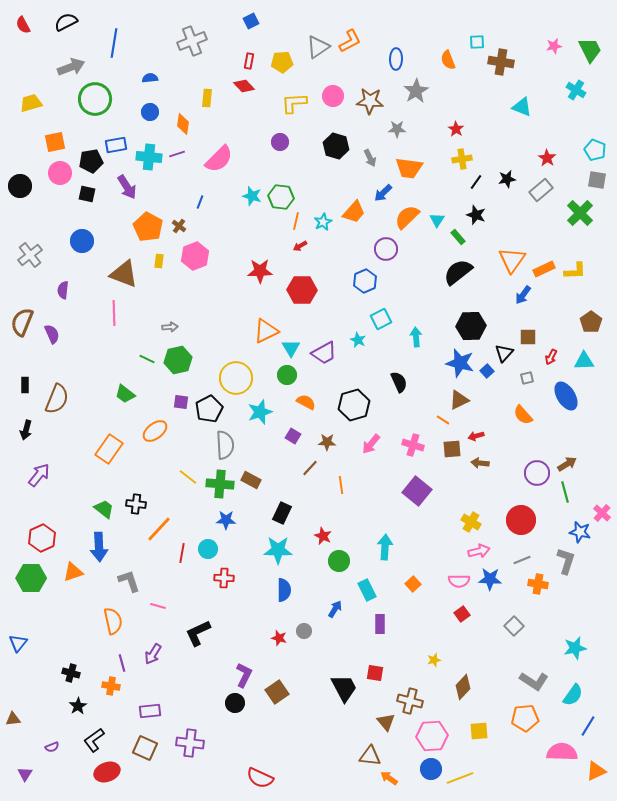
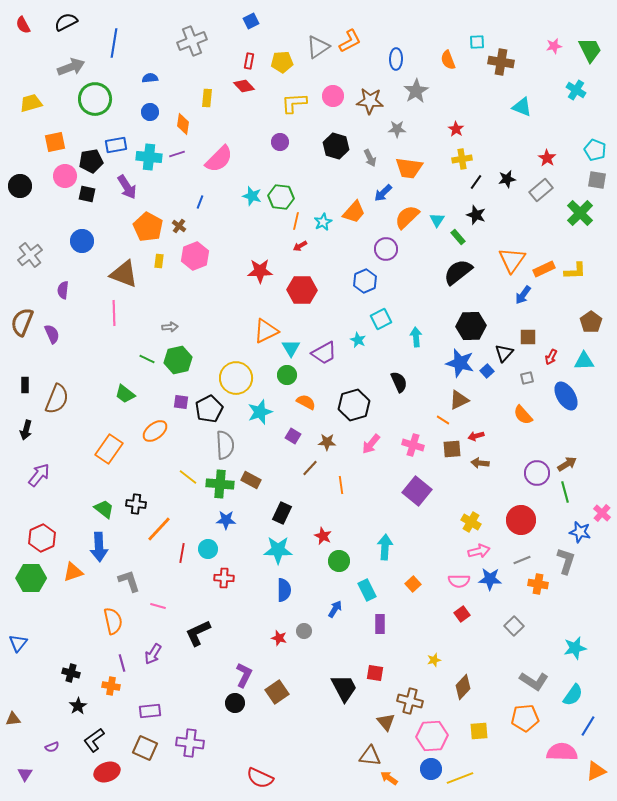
pink circle at (60, 173): moved 5 px right, 3 px down
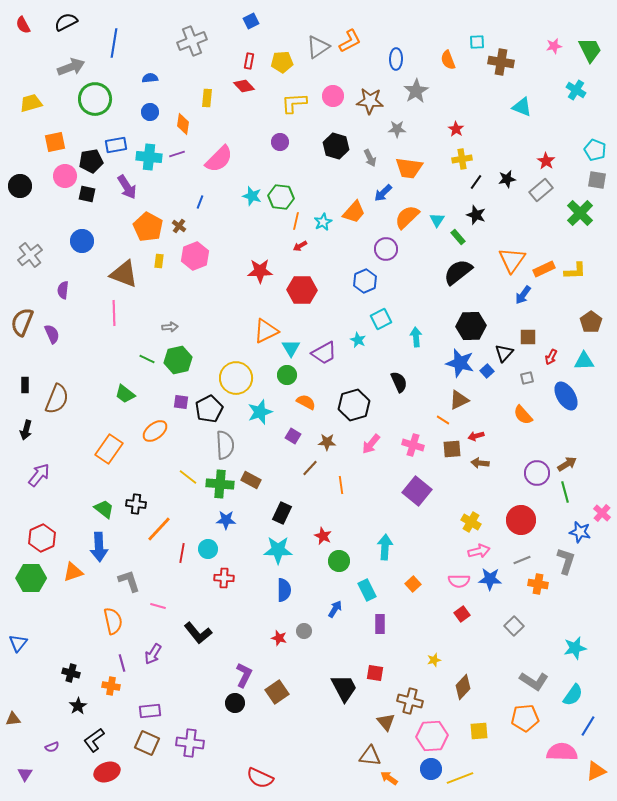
red star at (547, 158): moved 1 px left, 3 px down
black L-shape at (198, 633): rotated 104 degrees counterclockwise
brown square at (145, 748): moved 2 px right, 5 px up
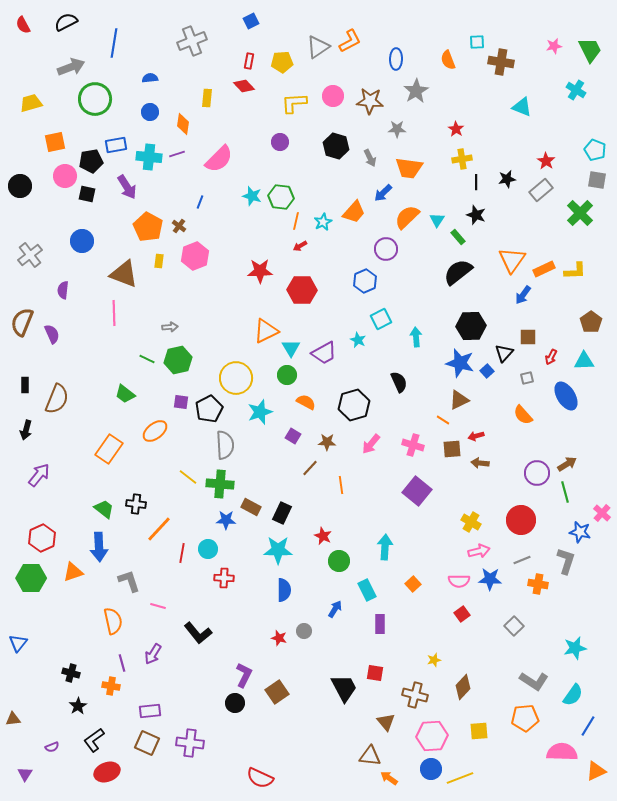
black line at (476, 182): rotated 35 degrees counterclockwise
brown rectangle at (251, 480): moved 27 px down
brown cross at (410, 701): moved 5 px right, 6 px up
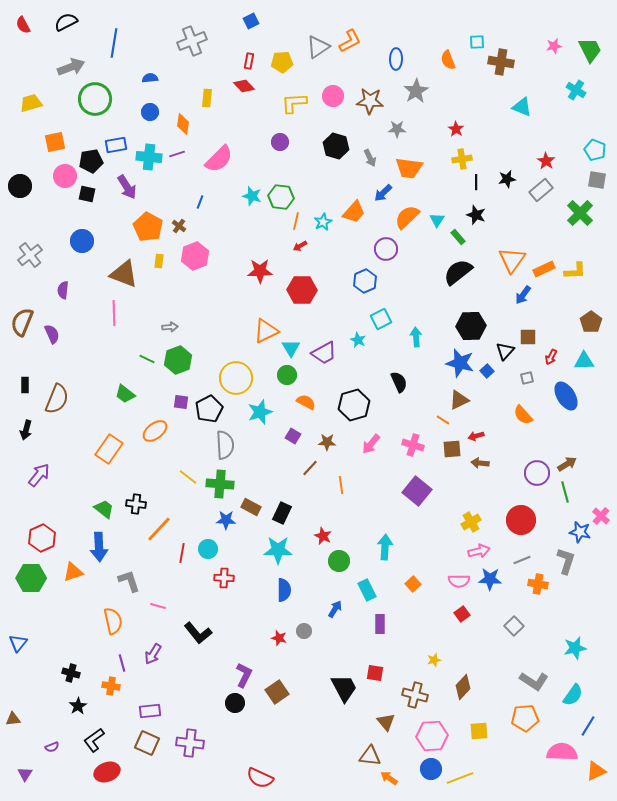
black triangle at (504, 353): moved 1 px right, 2 px up
green hexagon at (178, 360): rotated 8 degrees counterclockwise
pink cross at (602, 513): moved 1 px left, 3 px down
yellow cross at (471, 522): rotated 30 degrees clockwise
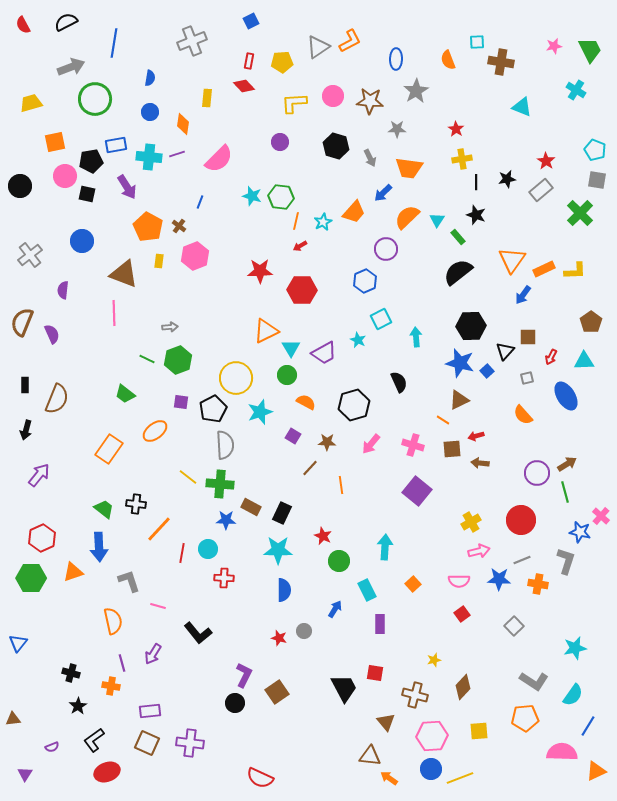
blue semicircle at (150, 78): rotated 105 degrees clockwise
black pentagon at (209, 409): moved 4 px right
blue star at (490, 579): moved 9 px right
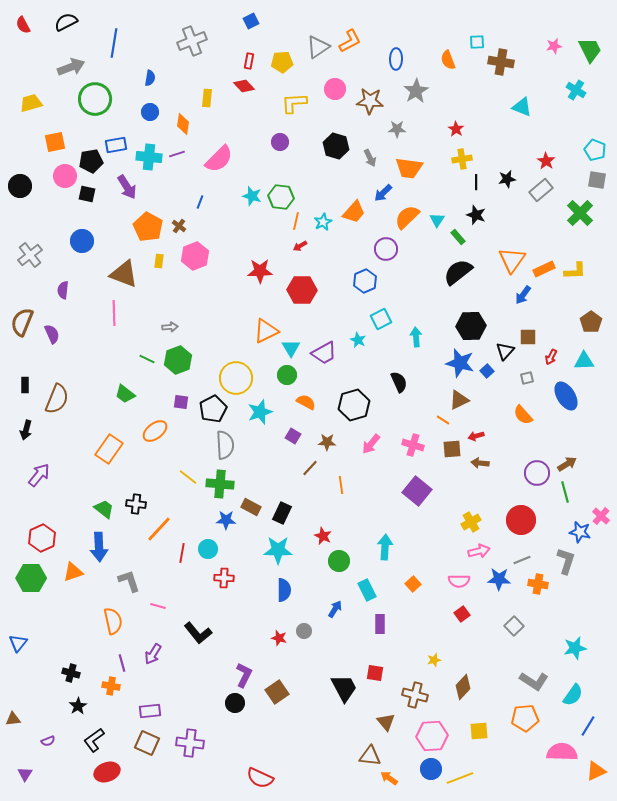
pink circle at (333, 96): moved 2 px right, 7 px up
purple semicircle at (52, 747): moved 4 px left, 6 px up
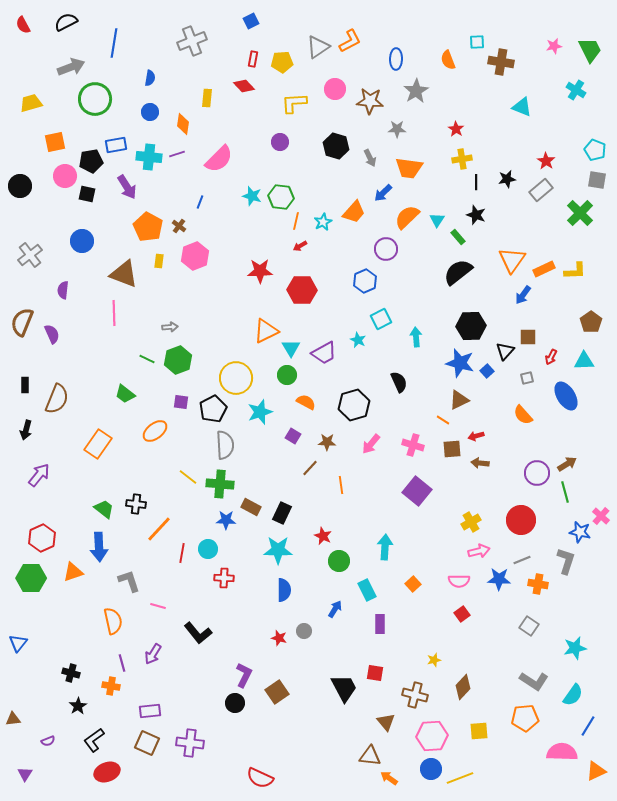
red rectangle at (249, 61): moved 4 px right, 2 px up
orange rectangle at (109, 449): moved 11 px left, 5 px up
gray square at (514, 626): moved 15 px right; rotated 12 degrees counterclockwise
